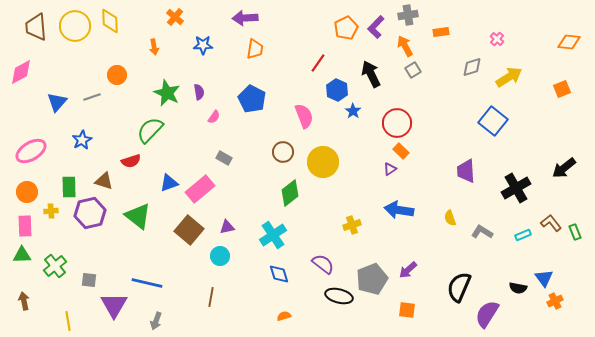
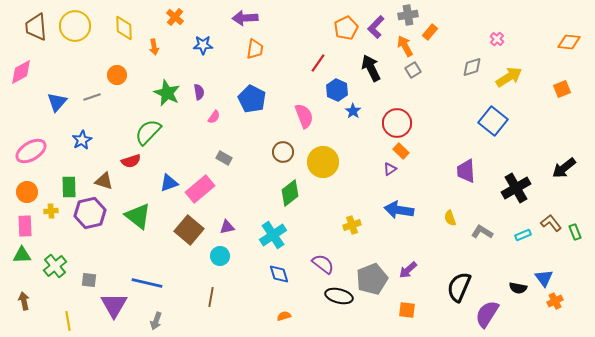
yellow diamond at (110, 21): moved 14 px right, 7 px down
orange rectangle at (441, 32): moved 11 px left; rotated 42 degrees counterclockwise
black arrow at (371, 74): moved 6 px up
green semicircle at (150, 130): moved 2 px left, 2 px down
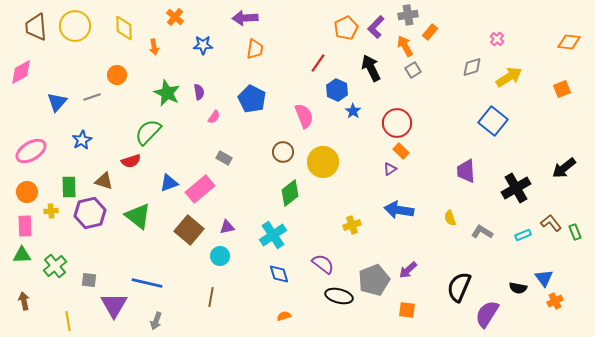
gray pentagon at (372, 279): moved 2 px right, 1 px down
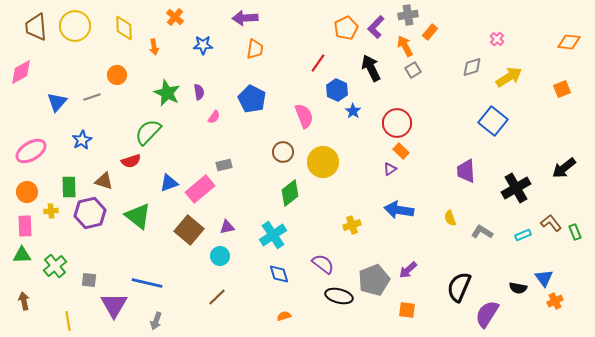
gray rectangle at (224, 158): moved 7 px down; rotated 42 degrees counterclockwise
brown line at (211, 297): moved 6 px right; rotated 36 degrees clockwise
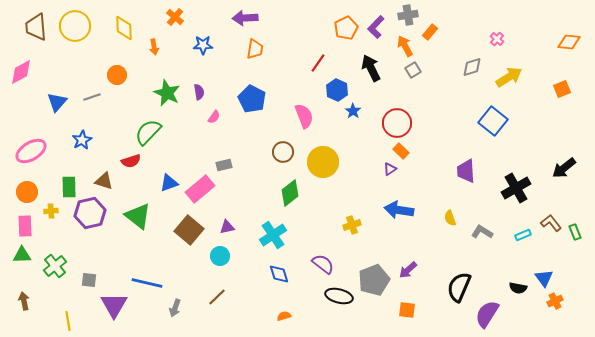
gray arrow at (156, 321): moved 19 px right, 13 px up
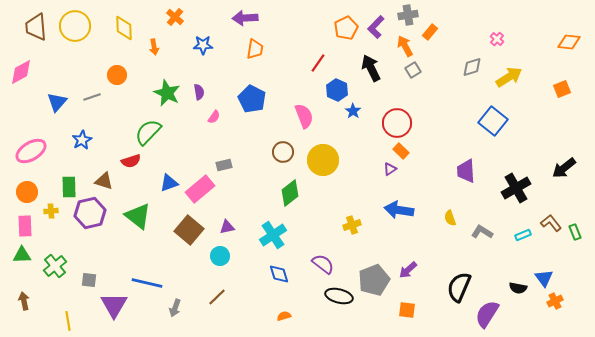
yellow circle at (323, 162): moved 2 px up
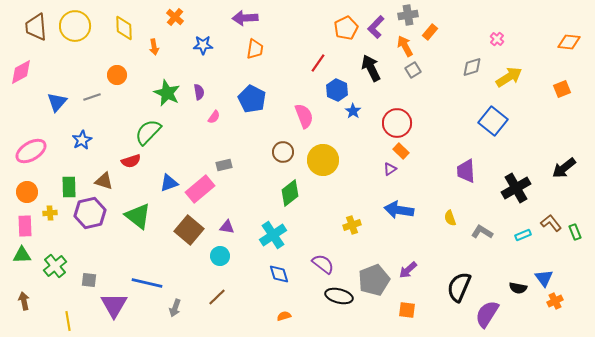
yellow cross at (51, 211): moved 1 px left, 2 px down
purple triangle at (227, 227): rotated 21 degrees clockwise
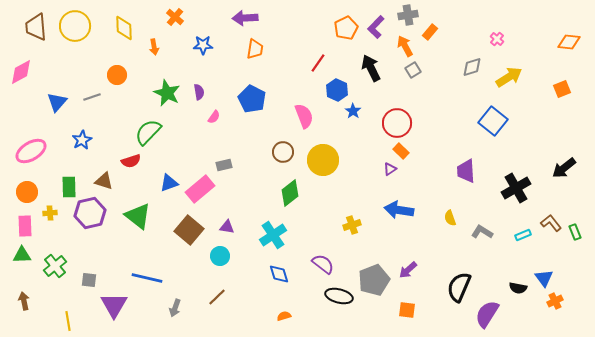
blue line at (147, 283): moved 5 px up
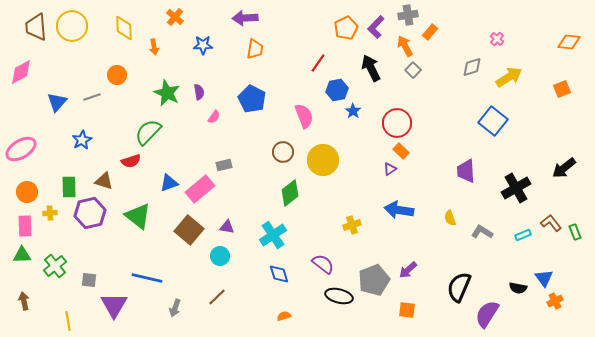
yellow circle at (75, 26): moved 3 px left
gray square at (413, 70): rotated 14 degrees counterclockwise
blue hexagon at (337, 90): rotated 25 degrees clockwise
pink ellipse at (31, 151): moved 10 px left, 2 px up
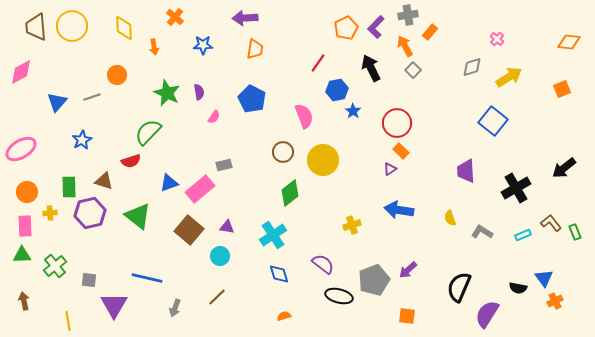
orange square at (407, 310): moved 6 px down
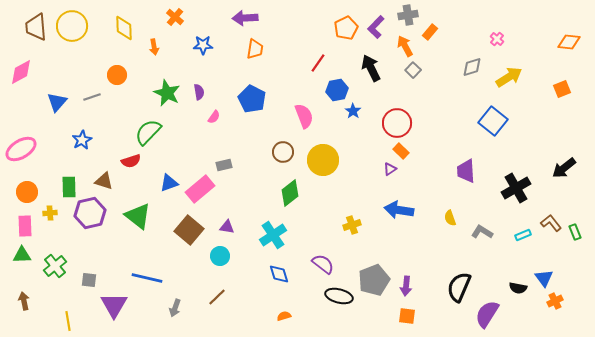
purple arrow at (408, 270): moved 2 px left, 16 px down; rotated 42 degrees counterclockwise
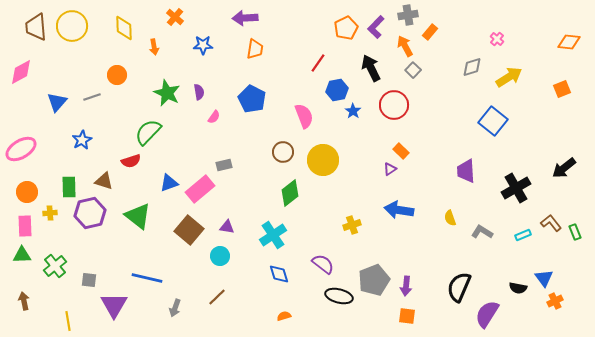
red circle at (397, 123): moved 3 px left, 18 px up
